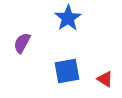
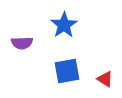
blue star: moved 4 px left, 7 px down
purple semicircle: rotated 120 degrees counterclockwise
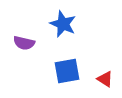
blue star: moved 1 px left, 1 px up; rotated 16 degrees counterclockwise
purple semicircle: moved 2 px right; rotated 15 degrees clockwise
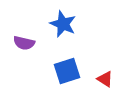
blue square: rotated 8 degrees counterclockwise
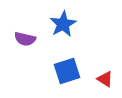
blue star: rotated 20 degrees clockwise
purple semicircle: moved 1 px right, 4 px up
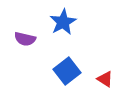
blue star: moved 2 px up
blue square: rotated 20 degrees counterclockwise
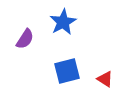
purple semicircle: rotated 70 degrees counterclockwise
blue square: rotated 24 degrees clockwise
